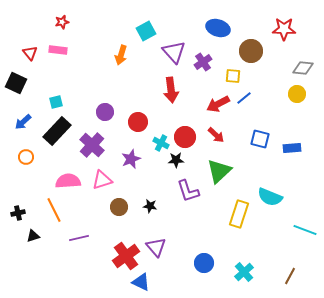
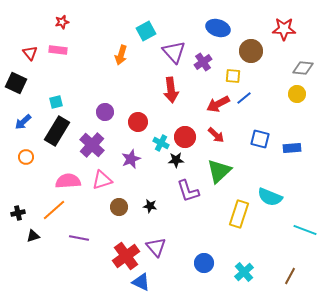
black rectangle at (57, 131): rotated 12 degrees counterclockwise
orange line at (54, 210): rotated 75 degrees clockwise
purple line at (79, 238): rotated 24 degrees clockwise
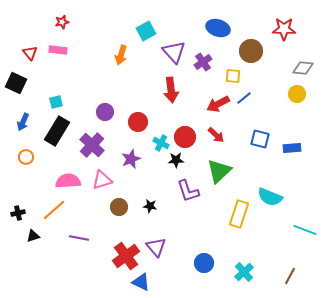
blue arrow at (23, 122): rotated 24 degrees counterclockwise
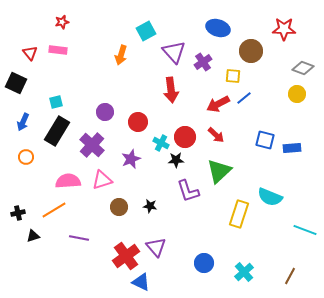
gray diamond at (303, 68): rotated 15 degrees clockwise
blue square at (260, 139): moved 5 px right, 1 px down
orange line at (54, 210): rotated 10 degrees clockwise
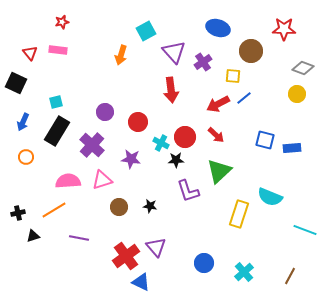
purple star at (131, 159): rotated 30 degrees clockwise
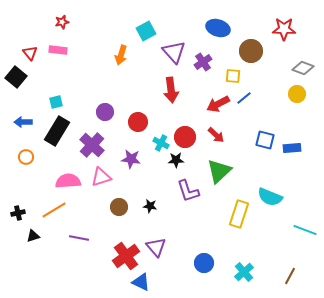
black square at (16, 83): moved 6 px up; rotated 15 degrees clockwise
blue arrow at (23, 122): rotated 66 degrees clockwise
pink triangle at (102, 180): moved 1 px left, 3 px up
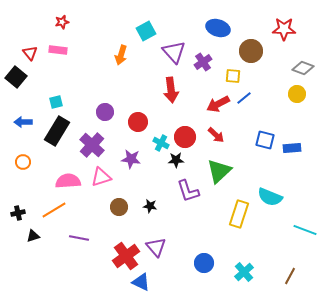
orange circle at (26, 157): moved 3 px left, 5 px down
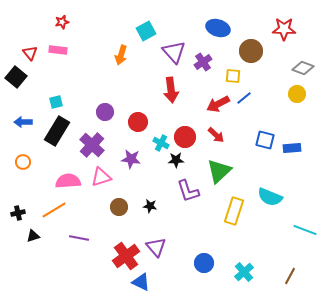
yellow rectangle at (239, 214): moved 5 px left, 3 px up
